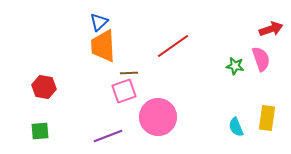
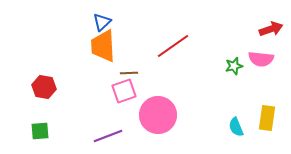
blue triangle: moved 3 px right
pink semicircle: rotated 115 degrees clockwise
green star: moved 1 px left; rotated 24 degrees counterclockwise
pink circle: moved 2 px up
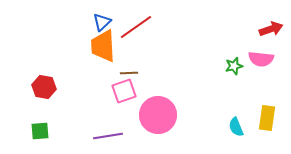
red line: moved 37 px left, 19 px up
purple line: rotated 12 degrees clockwise
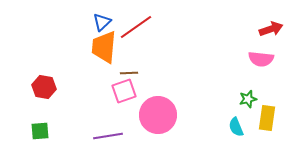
orange trapezoid: moved 1 px right, 1 px down; rotated 8 degrees clockwise
green star: moved 14 px right, 33 px down
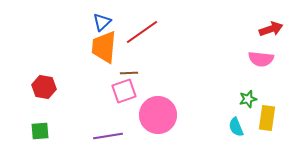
red line: moved 6 px right, 5 px down
